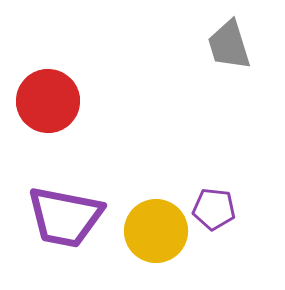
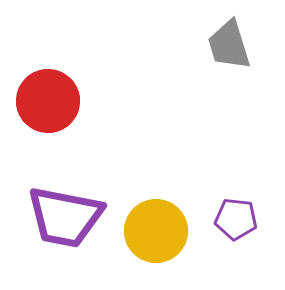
purple pentagon: moved 22 px right, 10 px down
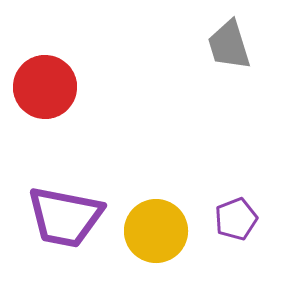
red circle: moved 3 px left, 14 px up
purple pentagon: rotated 27 degrees counterclockwise
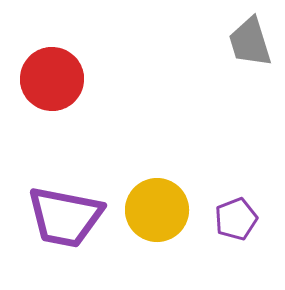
gray trapezoid: moved 21 px right, 3 px up
red circle: moved 7 px right, 8 px up
yellow circle: moved 1 px right, 21 px up
